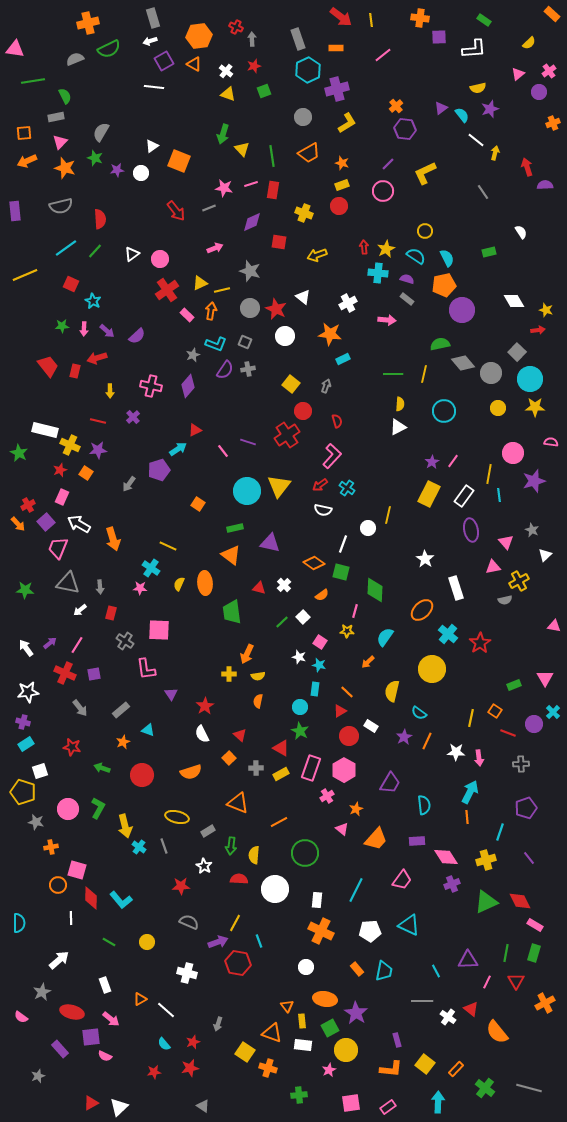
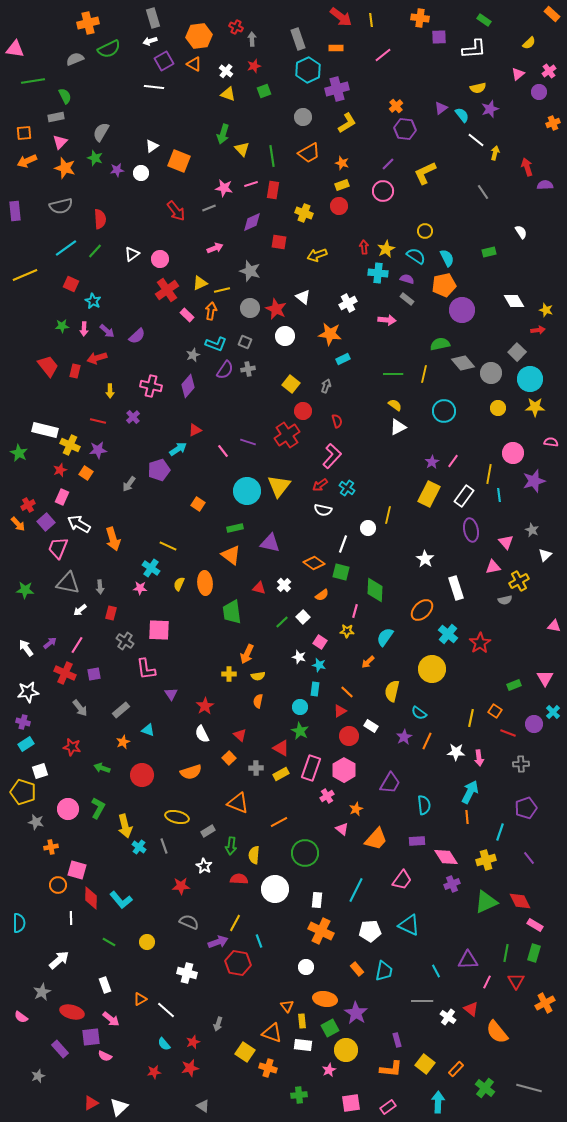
yellow semicircle at (400, 404): moved 5 px left, 1 px down; rotated 56 degrees counterclockwise
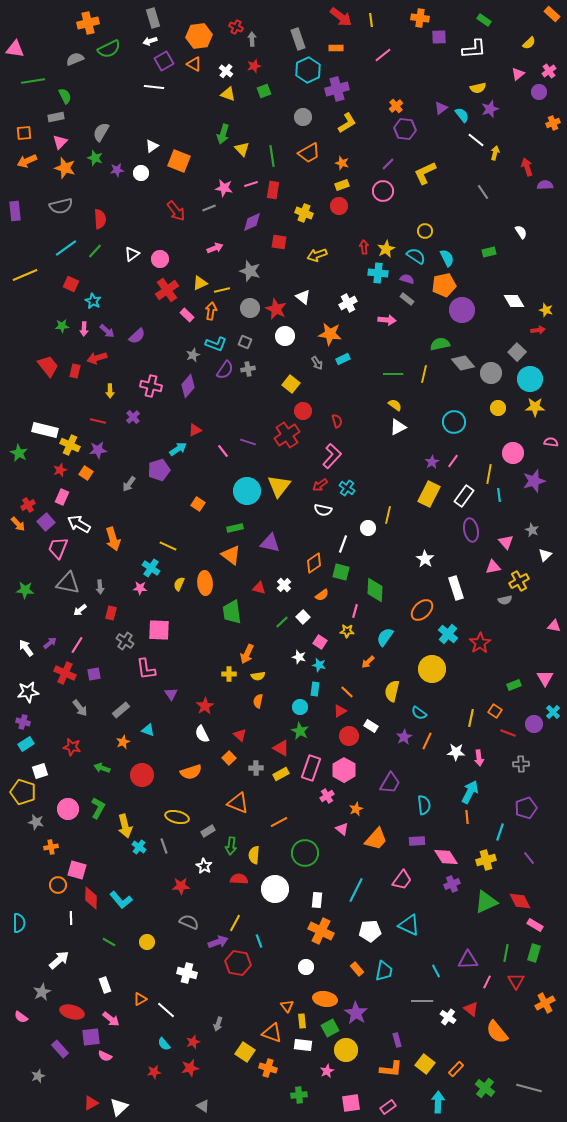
gray arrow at (326, 386): moved 9 px left, 23 px up; rotated 128 degrees clockwise
cyan circle at (444, 411): moved 10 px right, 11 px down
orange diamond at (314, 563): rotated 70 degrees counterclockwise
pink star at (329, 1070): moved 2 px left, 1 px down
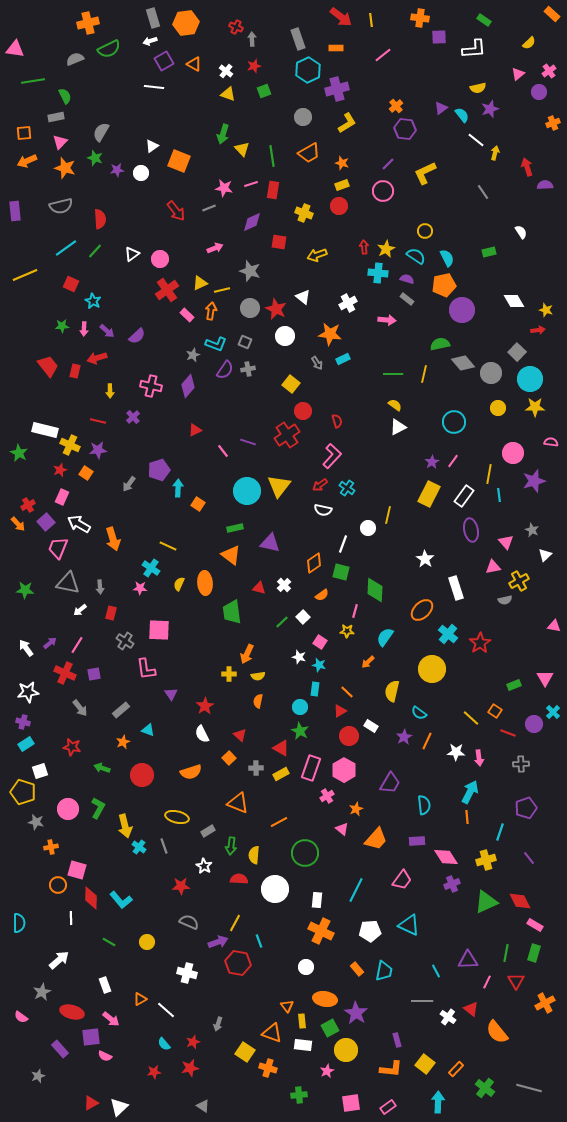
orange hexagon at (199, 36): moved 13 px left, 13 px up
cyan arrow at (178, 449): moved 39 px down; rotated 54 degrees counterclockwise
yellow line at (471, 718): rotated 60 degrees counterclockwise
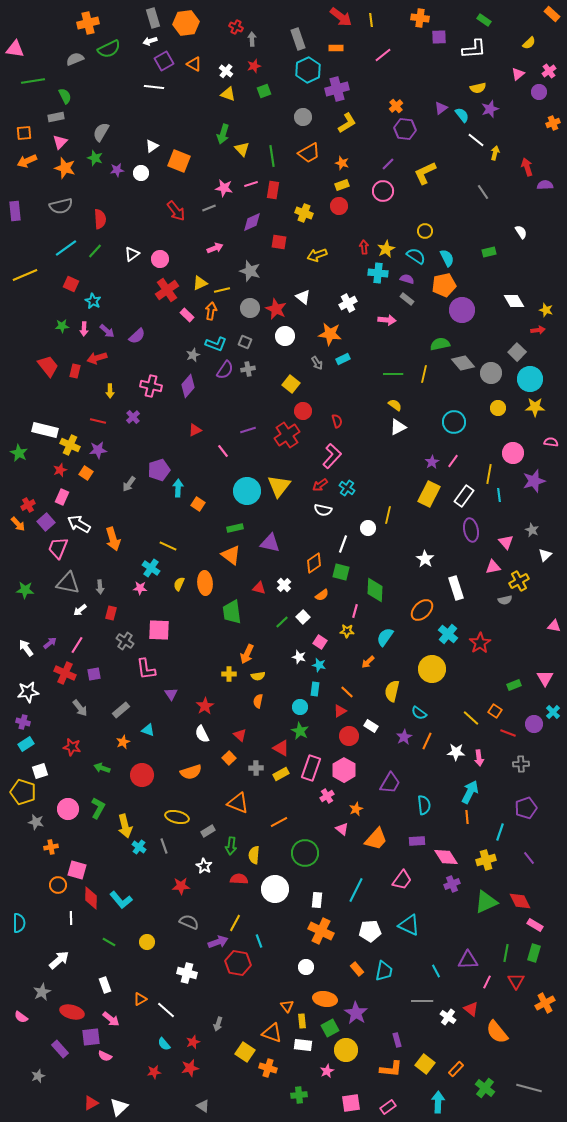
purple line at (248, 442): moved 12 px up; rotated 35 degrees counterclockwise
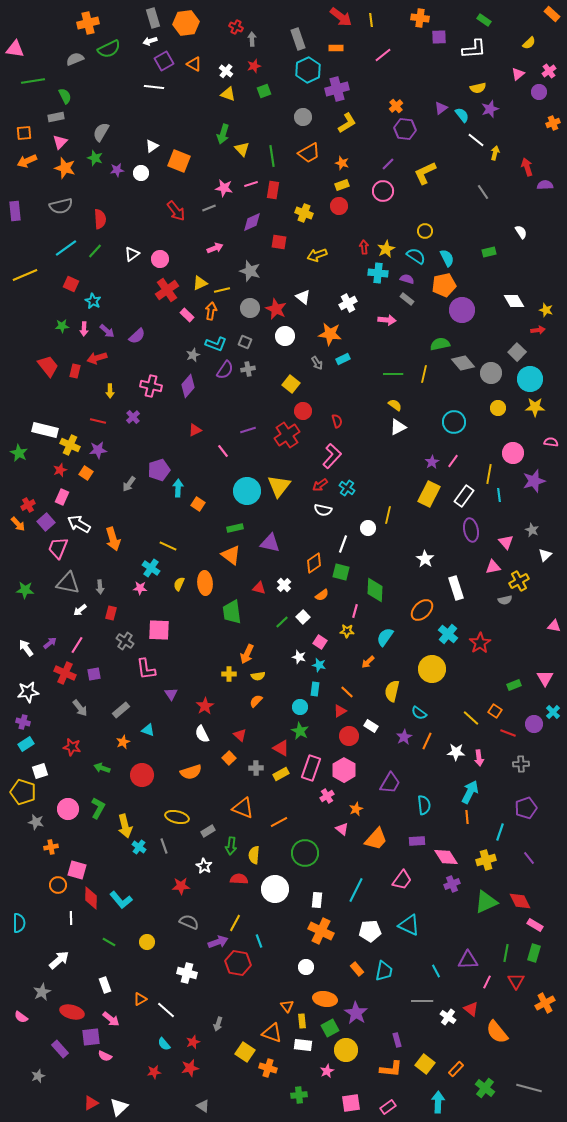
orange semicircle at (258, 701): moved 2 px left; rotated 32 degrees clockwise
orange triangle at (238, 803): moved 5 px right, 5 px down
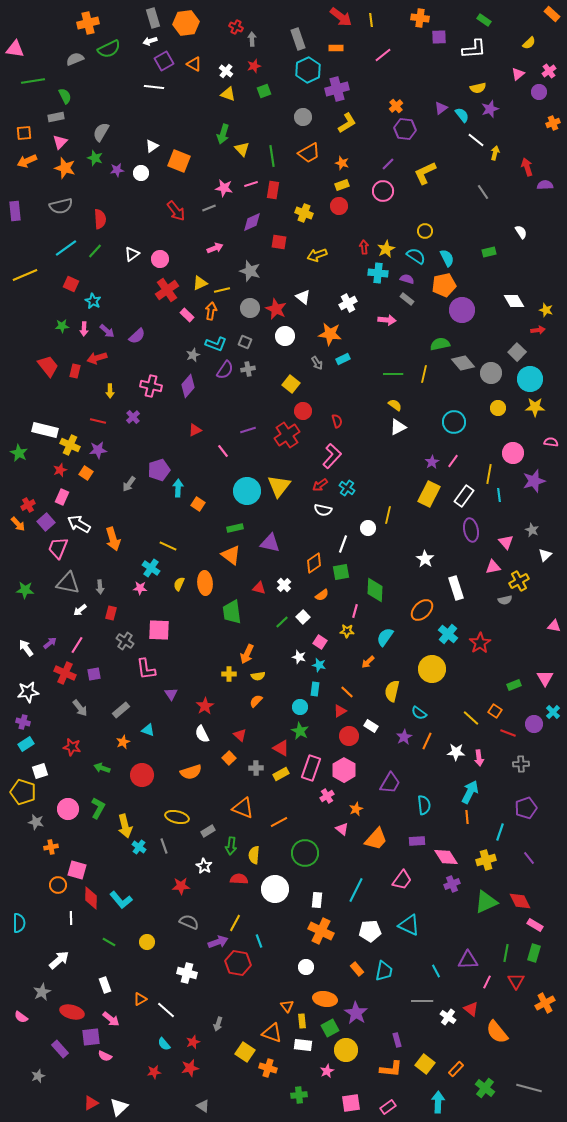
green square at (341, 572): rotated 24 degrees counterclockwise
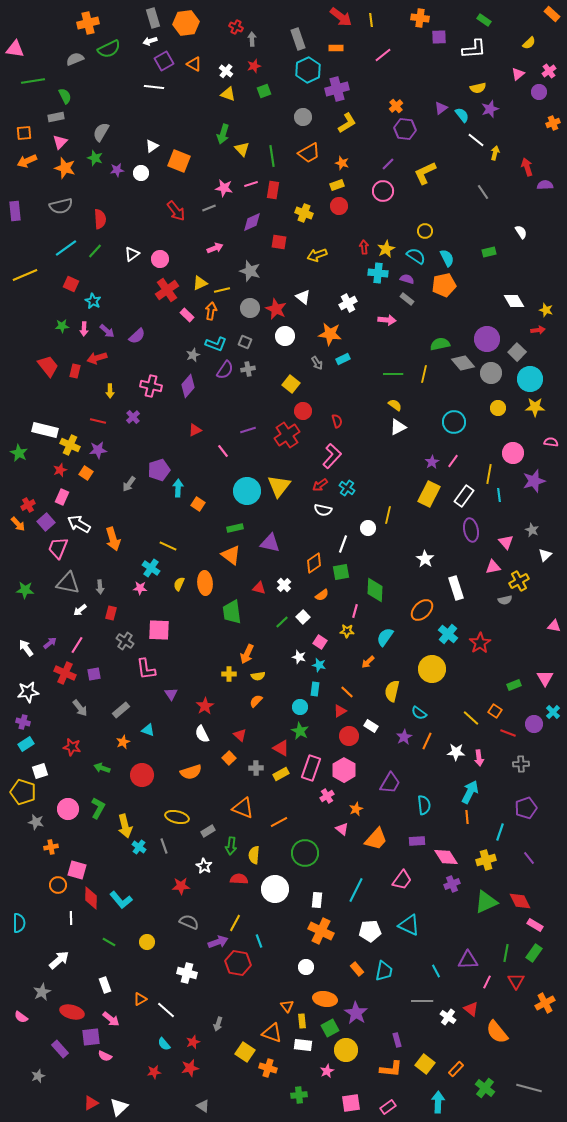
yellow rectangle at (342, 185): moved 5 px left
purple circle at (462, 310): moved 25 px right, 29 px down
green rectangle at (534, 953): rotated 18 degrees clockwise
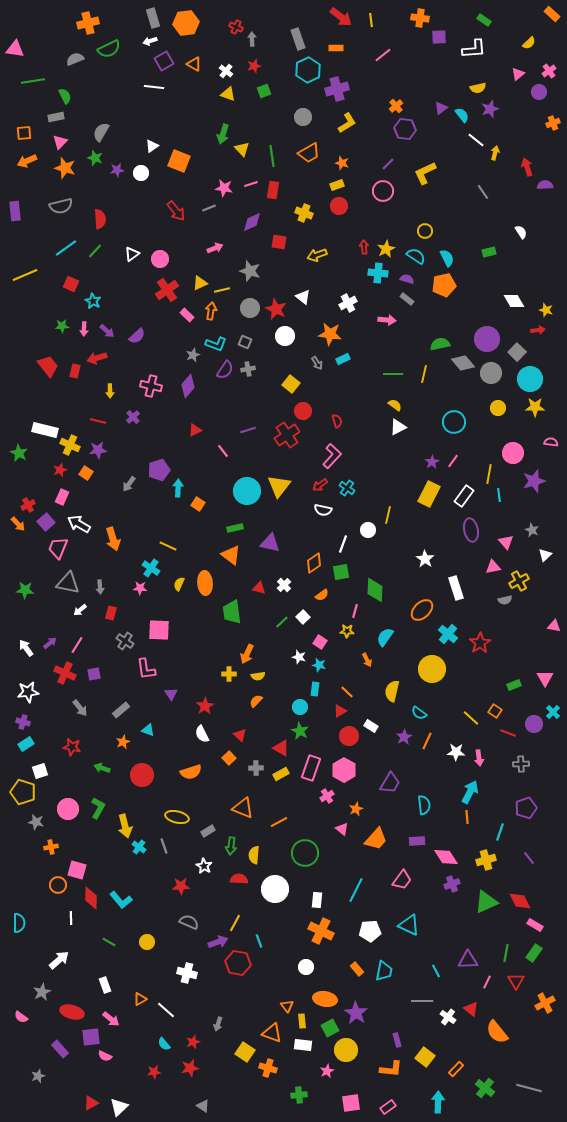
white circle at (368, 528): moved 2 px down
orange arrow at (368, 662): moved 1 px left, 2 px up; rotated 72 degrees counterclockwise
yellow square at (425, 1064): moved 7 px up
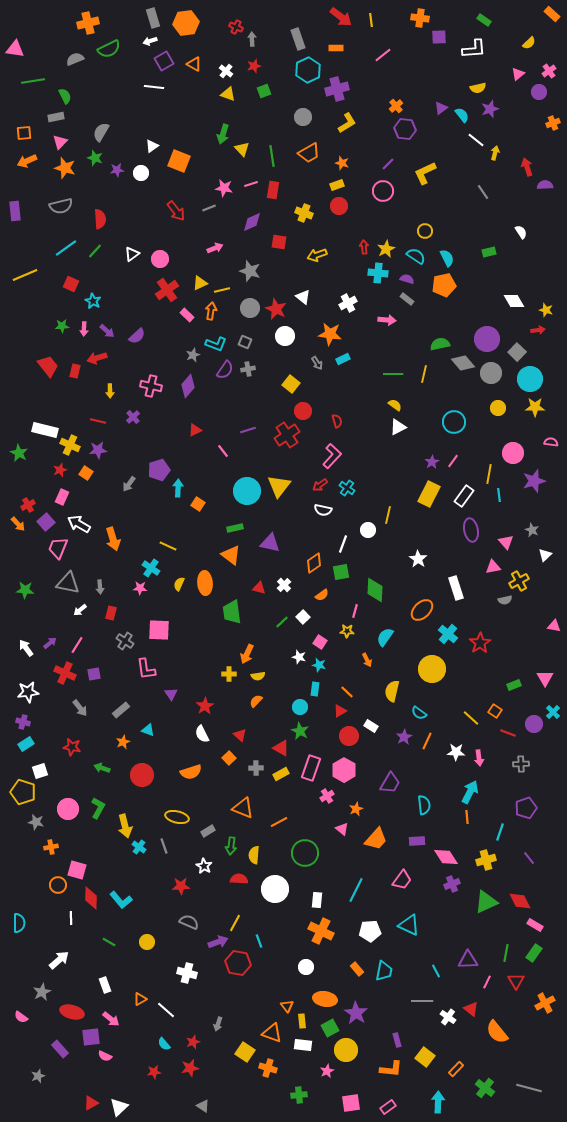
white star at (425, 559): moved 7 px left
